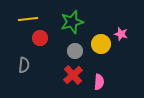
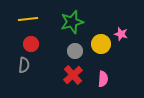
red circle: moved 9 px left, 6 px down
pink semicircle: moved 4 px right, 3 px up
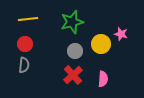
red circle: moved 6 px left
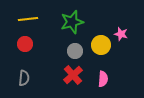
yellow circle: moved 1 px down
gray semicircle: moved 13 px down
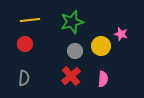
yellow line: moved 2 px right, 1 px down
yellow circle: moved 1 px down
red cross: moved 2 px left, 1 px down
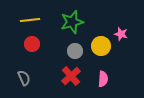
red circle: moved 7 px right
gray semicircle: rotated 28 degrees counterclockwise
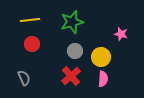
yellow circle: moved 11 px down
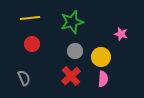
yellow line: moved 2 px up
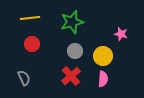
yellow circle: moved 2 px right, 1 px up
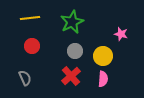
green star: rotated 10 degrees counterclockwise
red circle: moved 2 px down
gray semicircle: moved 1 px right
